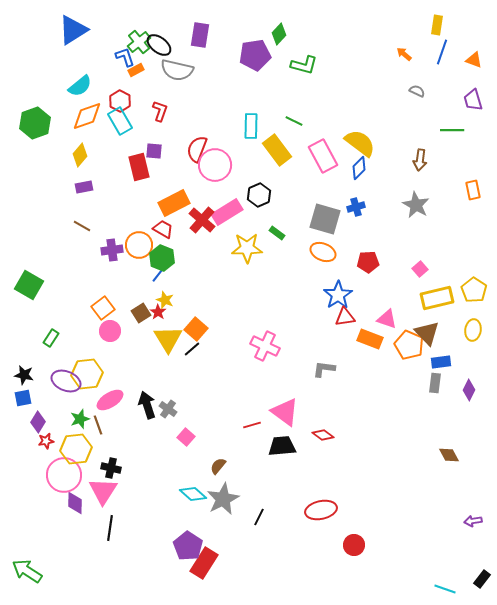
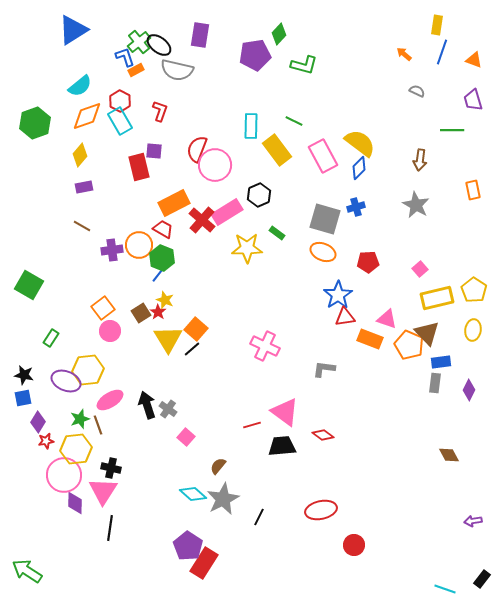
yellow hexagon at (87, 374): moved 1 px right, 4 px up
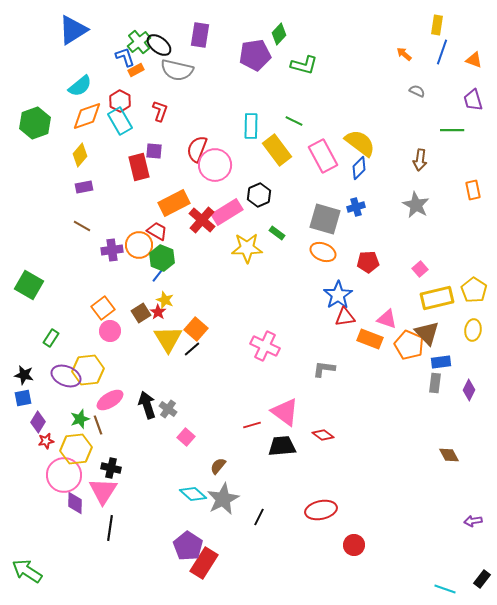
red trapezoid at (163, 229): moved 6 px left, 2 px down
purple ellipse at (66, 381): moved 5 px up
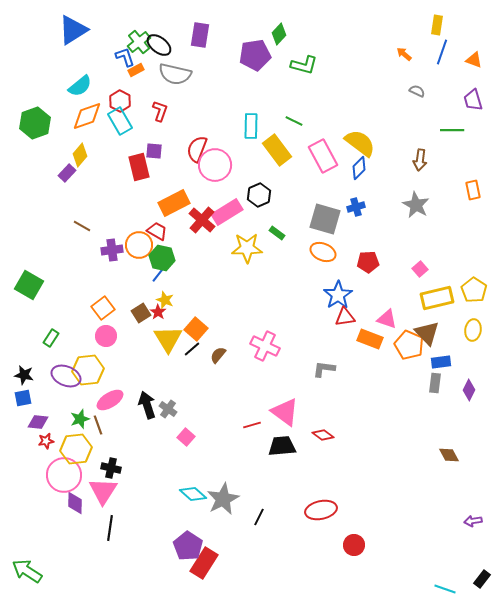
gray semicircle at (177, 70): moved 2 px left, 4 px down
purple rectangle at (84, 187): moved 17 px left, 14 px up; rotated 36 degrees counterclockwise
green hexagon at (162, 258): rotated 10 degrees counterclockwise
pink circle at (110, 331): moved 4 px left, 5 px down
purple diamond at (38, 422): rotated 65 degrees clockwise
brown semicircle at (218, 466): moved 111 px up
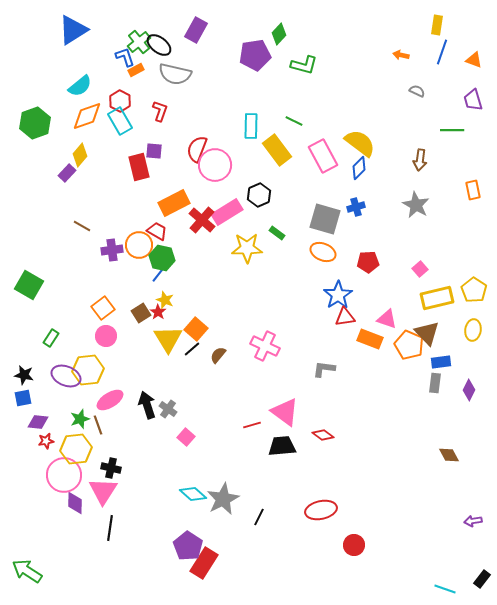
purple rectangle at (200, 35): moved 4 px left, 5 px up; rotated 20 degrees clockwise
orange arrow at (404, 54): moved 3 px left, 1 px down; rotated 28 degrees counterclockwise
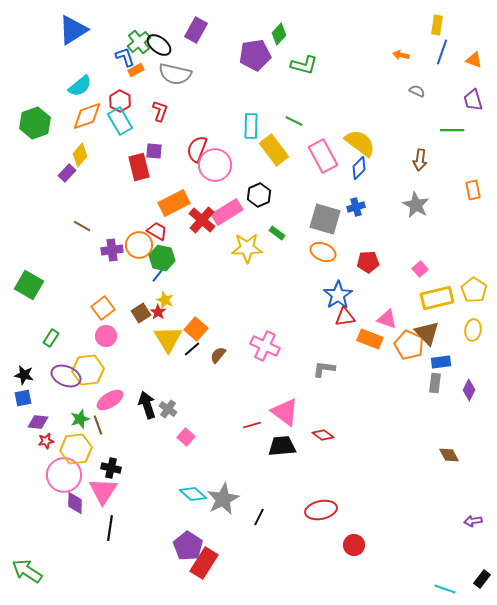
yellow rectangle at (277, 150): moved 3 px left
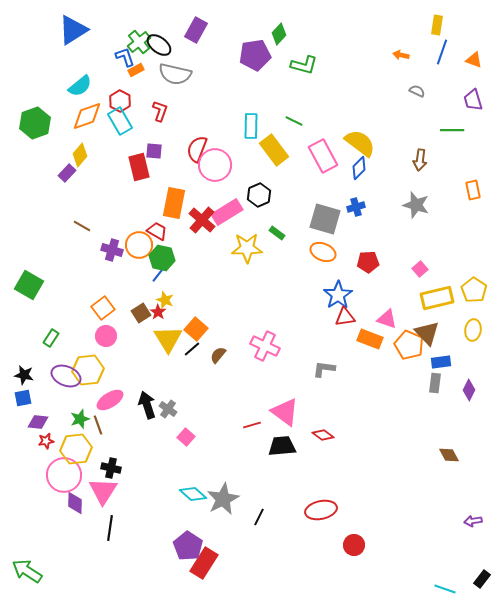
orange rectangle at (174, 203): rotated 52 degrees counterclockwise
gray star at (416, 205): rotated 12 degrees counterclockwise
purple cross at (112, 250): rotated 25 degrees clockwise
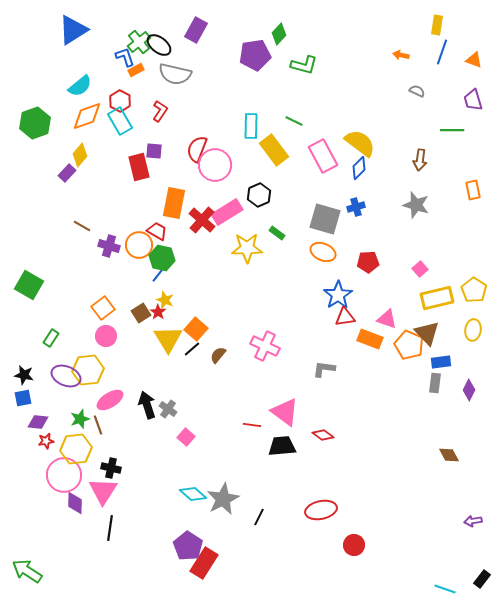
red L-shape at (160, 111): rotated 15 degrees clockwise
purple cross at (112, 250): moved 3 px left, 4 px up
red line at (252, 425): rotated 24 degrees clockwise
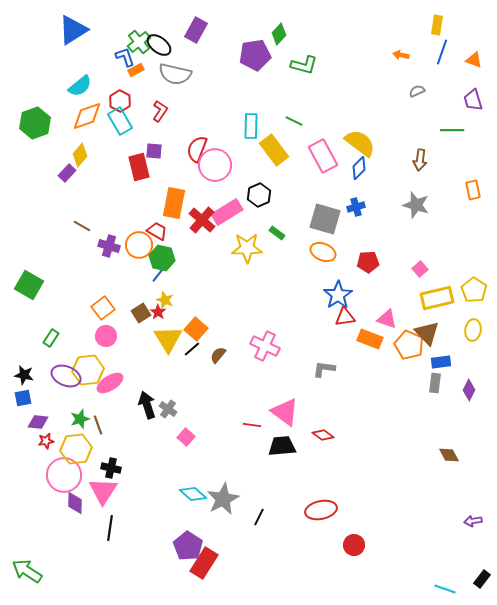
gray semicircle at (417, 91): rotated 49 degrees counterclockwise
pink ellipse at (110, 400): moved 17 px up
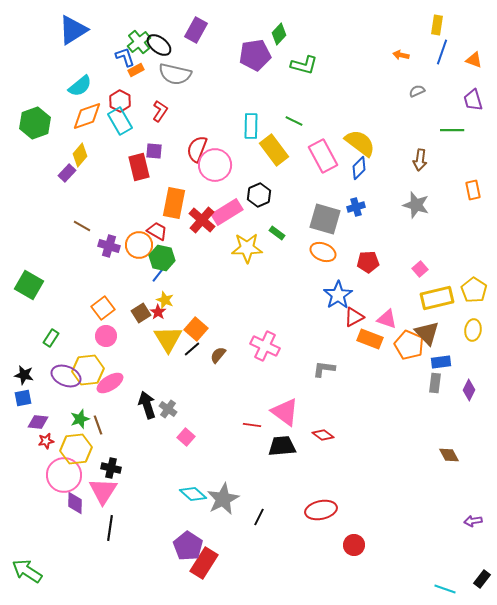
red triangle at (345, 317): moved 9 px right; rotated 20 degrees counterclockwise
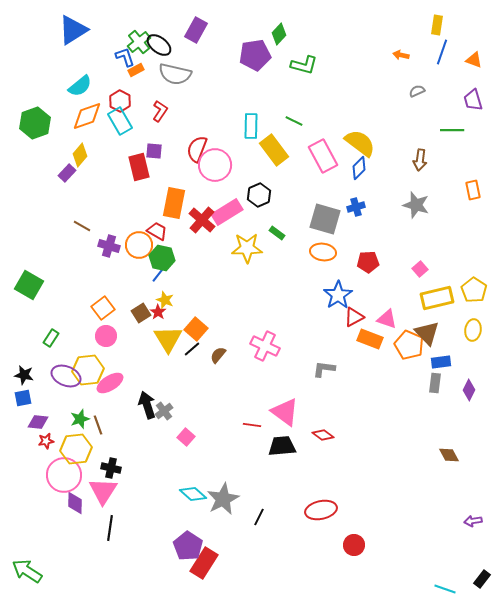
orange ellipse at (323, 252): rotated 15 degrees counterclockwise
gray cross at (168, 409): moved 4 px left, 2 px down; rotated 18 degrees clockwise
